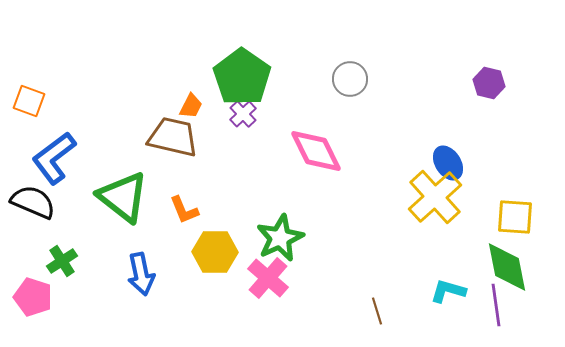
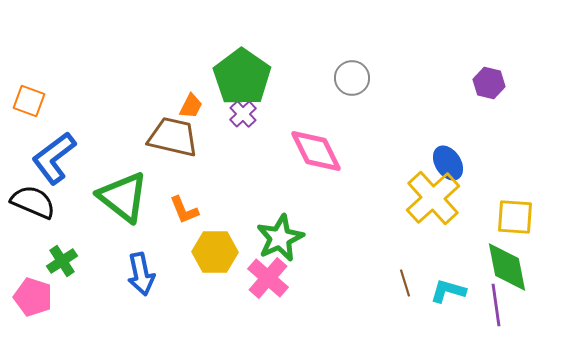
gray circle: moved 2 px right, 1 px up
yellow cross: moved 2 px left, 1 px down
brown line: moved 28 px right, 28 px up
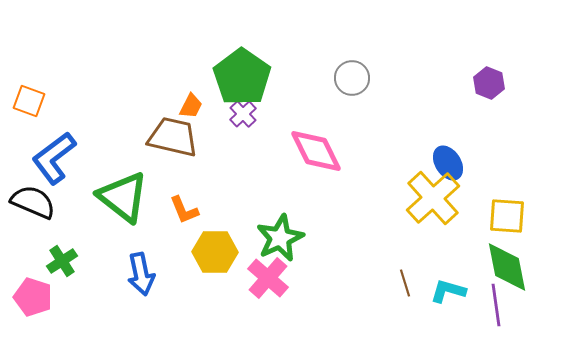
purple hexagon: rotated 8 degrees clockwise
yellow square: moved 8 px left, 1 px up
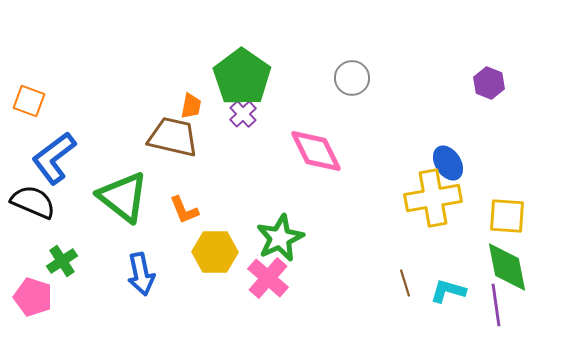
orange trapezoid: rotated 16 degrees counterclockwise
yellow cross: rotated 32 degrees clockwise
